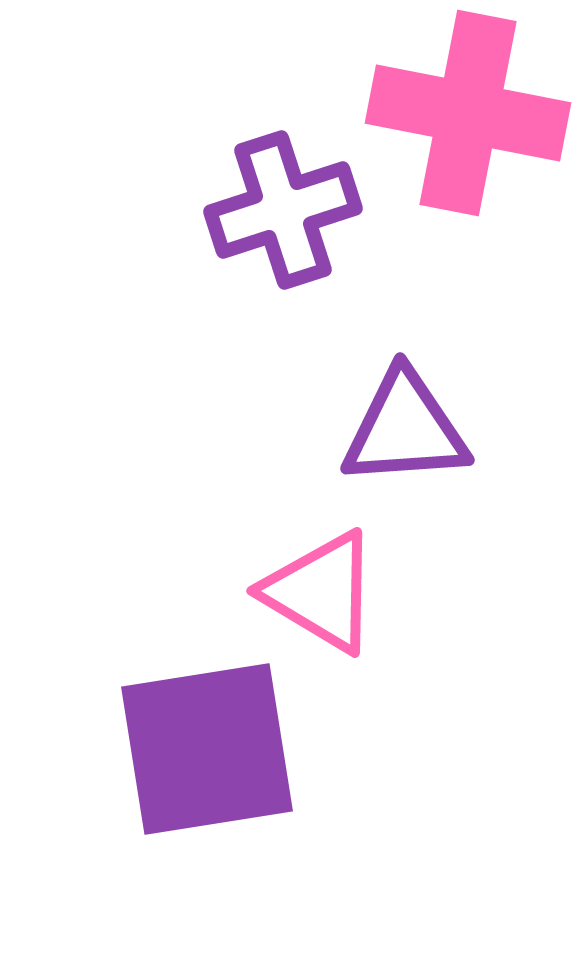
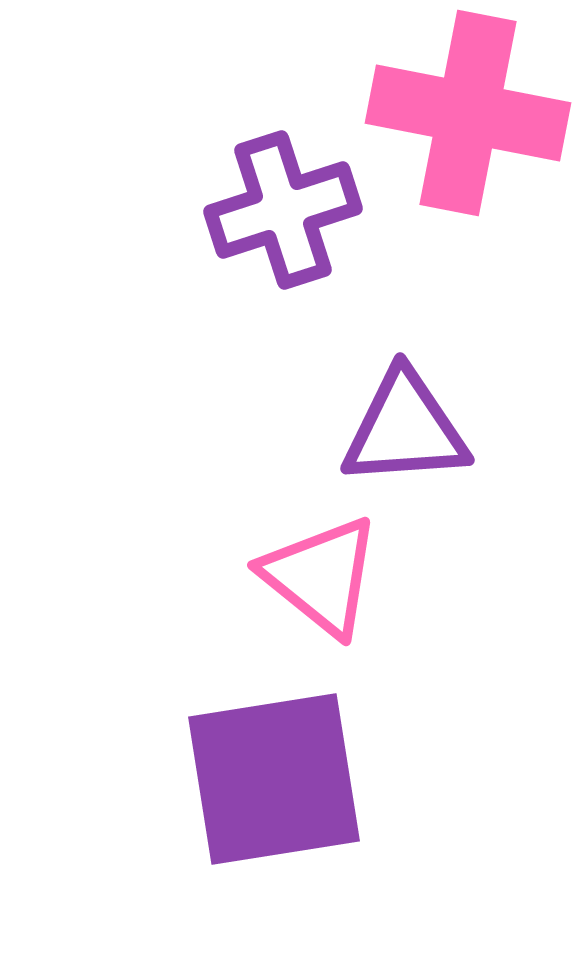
pink triangle: moved 16 px up; rotated 8 degrees clockwise
purple square: moved 67 px right, 30 px down
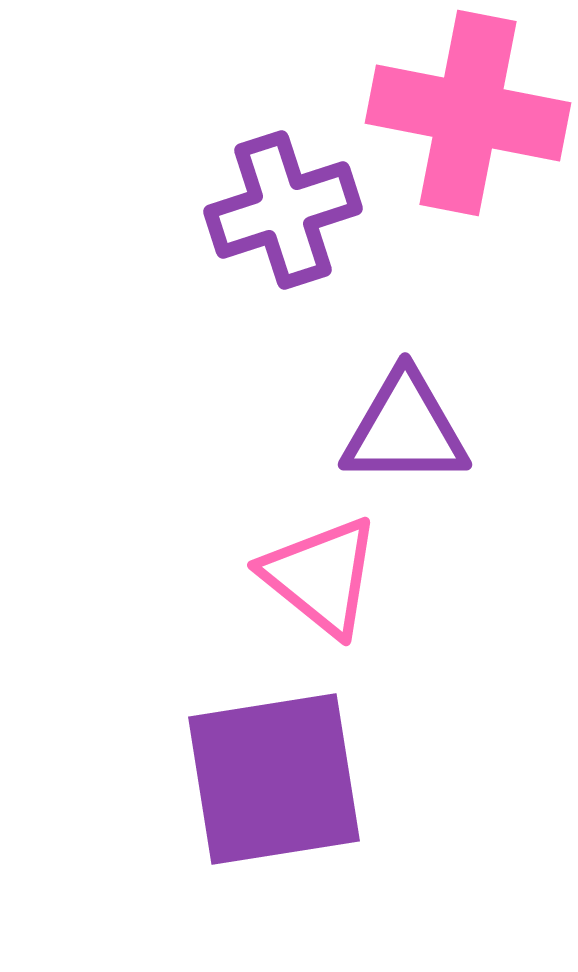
purple triangle: rotated 4 degrees clockwise
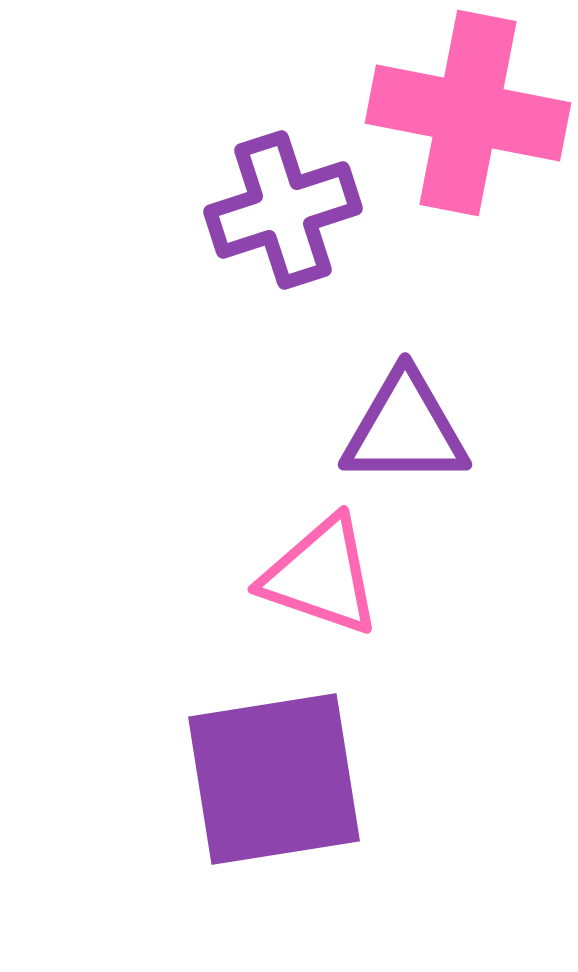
pink triangle: rotated 20 degrees counterclockwise
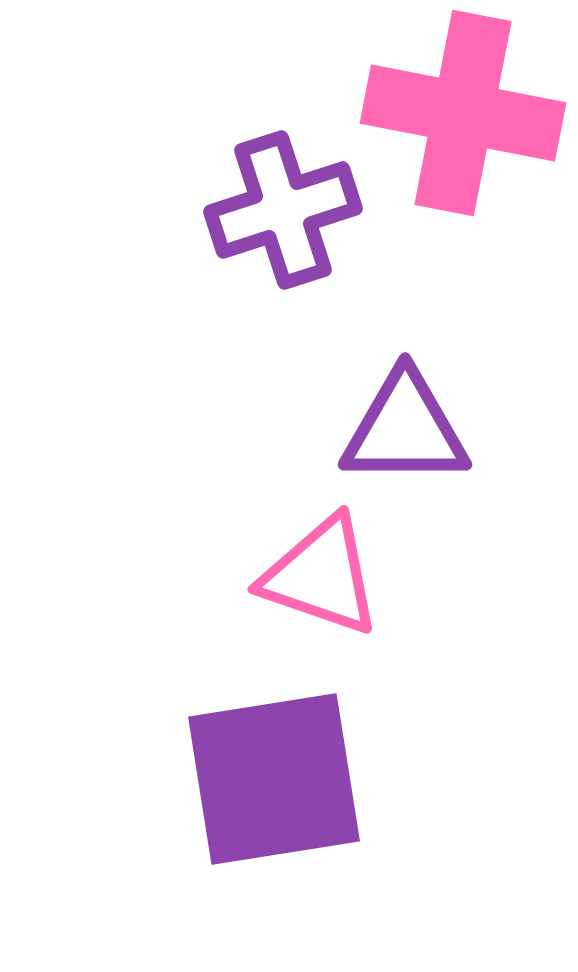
pink cross: moved 5 px left
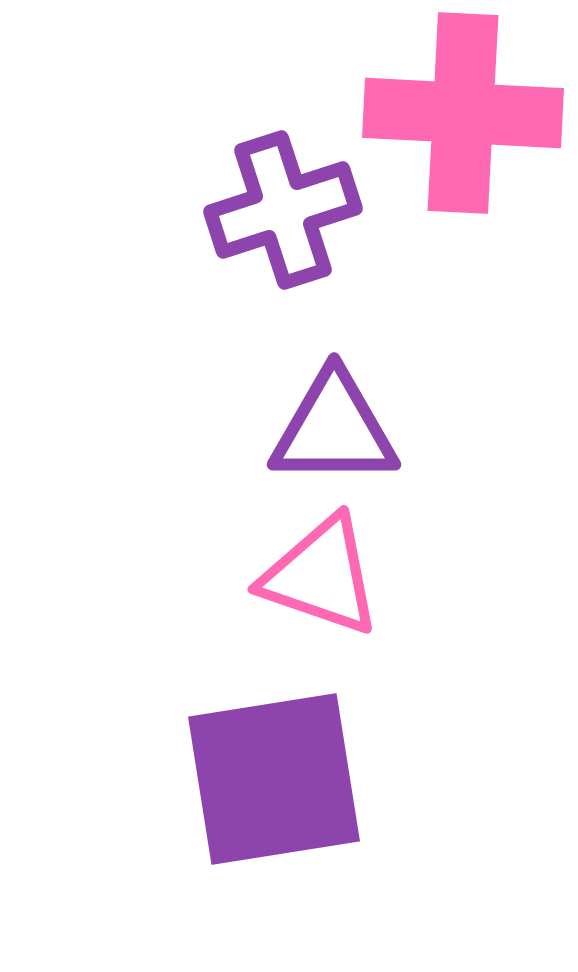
pink cross: rotated 8 degrees counterclockwise
purple triangle: moved 71 px left
